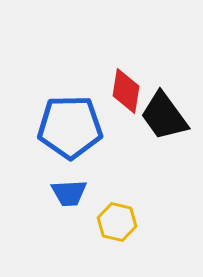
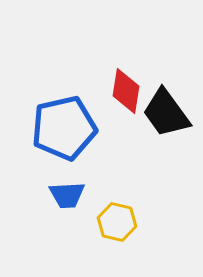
black trapezoid: moved 2 px right, 3 px up
blue pentagon: moved 6 px left, 1 px down; rotated 12 degrees counterclockwise
blue trapezoid: moved 2 px left, 2 px down
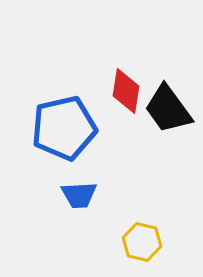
black trapezoid: moved 2 px right, 4 px up
blue trapezoid: moved 12 px right
yellow hexagon: moved 25 px right, 20 px down
